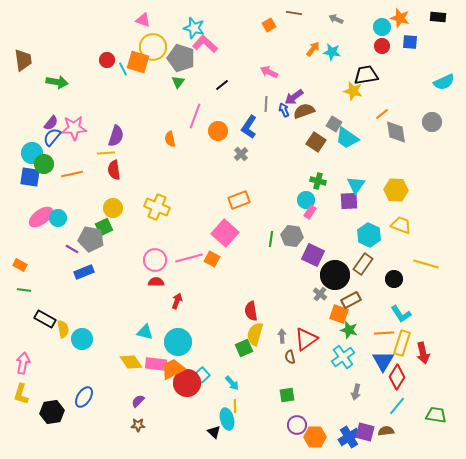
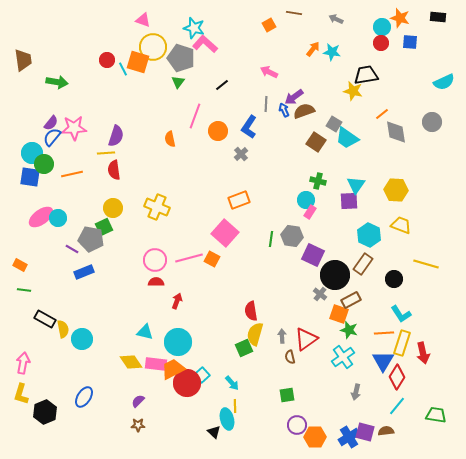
red circle at (382, 46): moved 1 px left, 3 px up
black hexagon at (52, 412): moved 7 px left; rotated 15 degrees counterclockwise
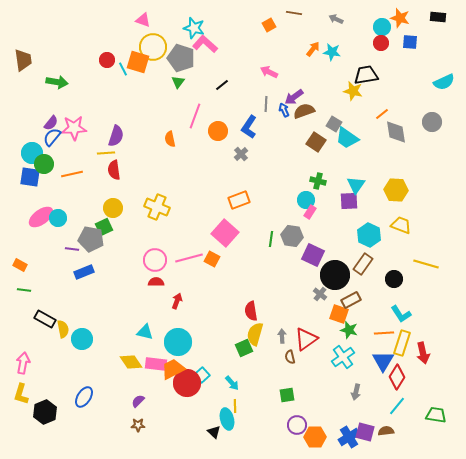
purple line at (72, 249): rotated 24 degrees counterclockwise
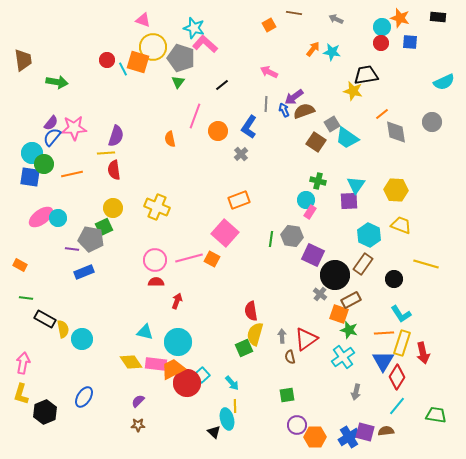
gray square at (334, 124): moved 2 px left; rotated 28 degrees clockwise
green line at (24, 290): moved 2 px right, 8 px down
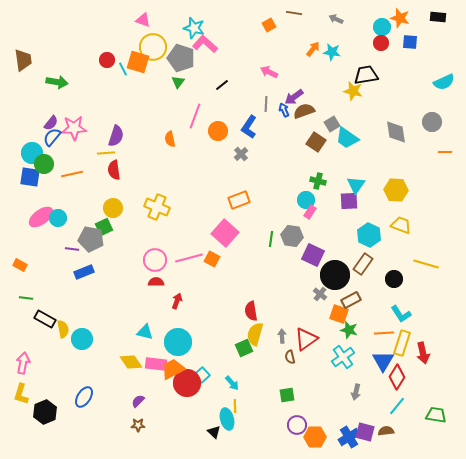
orange line at (382, 114): moved 63 px right, 38 px down; rotated 40 degrees clockwise
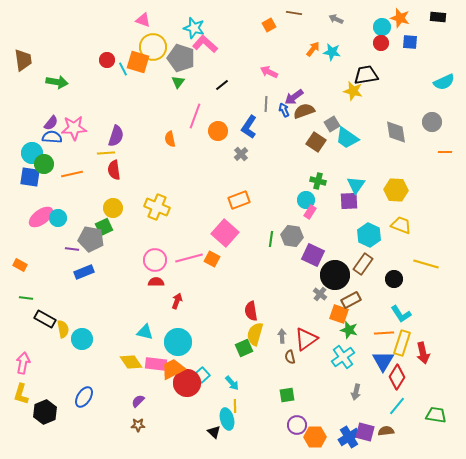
blue semicircle at (52, 137): rotated 54 degrees clockwise
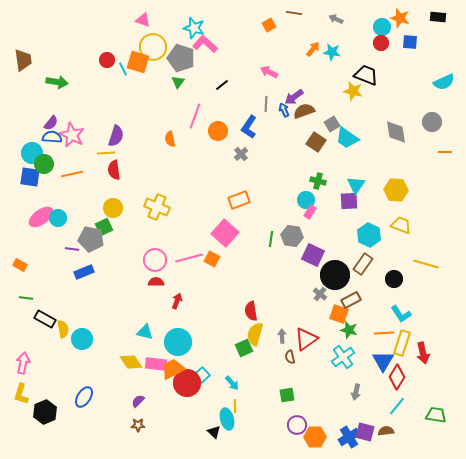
black trapezoid at (366, 75): rotated 30 degrees clockwise
pink star at (74, 128): moved 2 px left, 7 px down; rotated 30 degrees clockwise
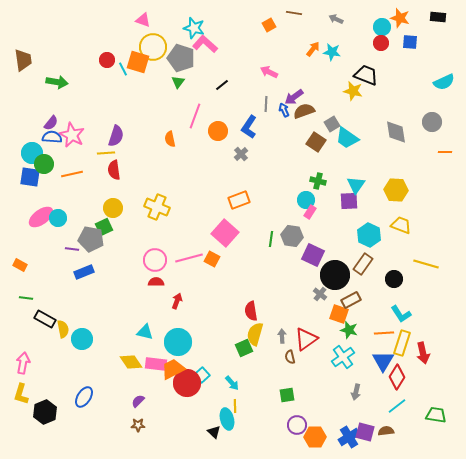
cyan line at (397, 406): rotated 12 degrees clockwise
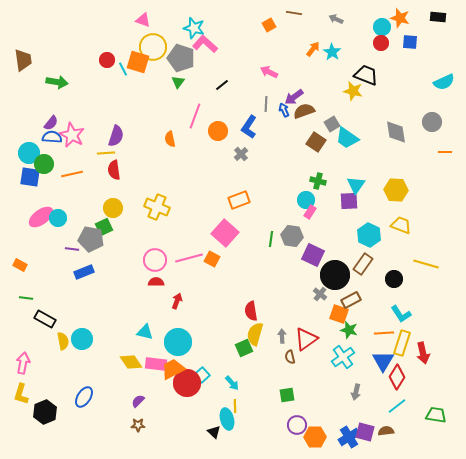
cyan star at (332, 52): rotated 24 degrees clockwise
cyan circle at (32, 153): moved 3 px left
yellow semicircle at (63, 329): moved 12 px down
